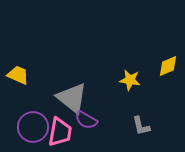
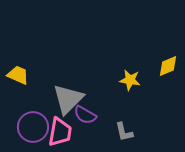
gray triangle: moved 4 px left, 1 px down; rotated 36 degrees clockwise
purple semicircle: moved 1 px left, 5 px up
gray L-shape: moved 17 px left, 6 px down
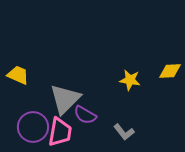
yellow diamond: moved 2 px right, 5 px down; rotated 20 degrees clockwise
gray triangle: moved 3 px left
gray L-shape: rotated 25 degrees counterclockwise
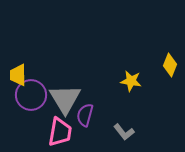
yellow diamond: moved 6 px up; rotated 65 degrees counterclockwise
yellow trapezoid: rotated 115 degrees counterclockwise
yellow star: moved 1 px right, 1 px down
gray triangle: rotated 16 degrees counterclockwise
purple semicircle: rotated 75 degrees clockwise
purple circle: moved 2 px left, 32 px up
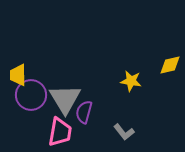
yellow diamond: rotated 55 degrees clockwise
purple semicircle: moved 1 px left, 3 px up
